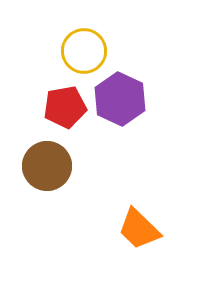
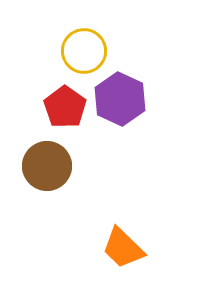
red pentagon: rotated 27 degrees counterclockwise
orange trapezoid: moved 16 px left, 19 px down
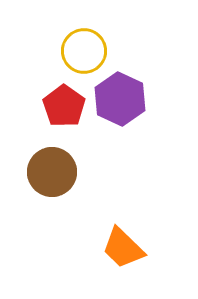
red pentagon: moved 1 px left, 1 px up
brown circle: moved 5 px right, 6 px down
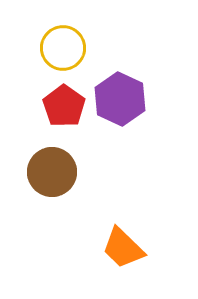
yellow circle: moved 21 px left, 3 px up
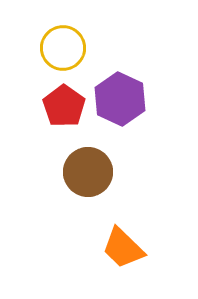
brown circle: moved 36 px right
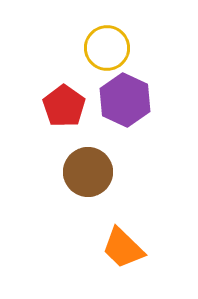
yellow circle: moved 44 px right
purple hexagon: moved 5 px right, 1 px down
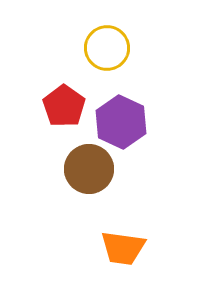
purple hexagon: moved 4 px left, 22 px down
brown circle: moved 1 px right, 3 px up
orange trapezoid: rotated 36 degrees counterclockwise
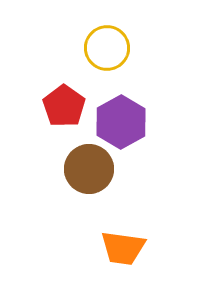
purple hexagon: rotated 6 degrees clockwise
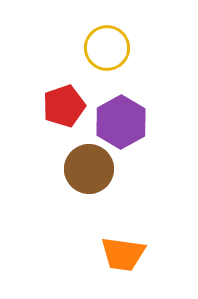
red pentagon: rotated 18 degrees clockwise
orange trapezoid: moved 6 px down
